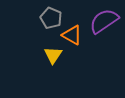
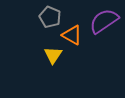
gray pentagon: moved 1 px left, 1 px up
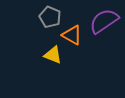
yellow triangle: rotated 42 degrees counterclockwise
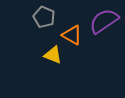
gray pentagon: moved 6 px left
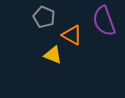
purple semicircle: rotated 76 degrees counterclockwise
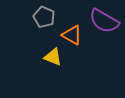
purple semicircle: rotated 40 degrees counterclockwise
yellow triangle: moved 2 px down
